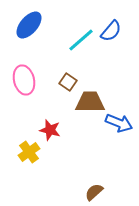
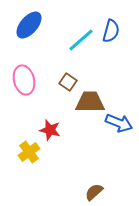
blue semicircle: rotated 25 degrees counterclockwise
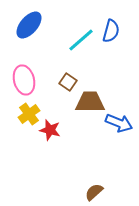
yellow cross: moved 38 px up
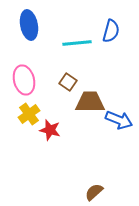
blue ellipse: rotated 52 degrees counterclockwise
cyan line: moved 4 px left, 3 px down; rotated 36 degrees clockwise
blue arrow: moved 3 px up
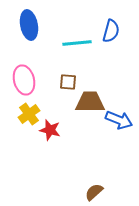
brown square: rotated 30 degrees counterclockwise
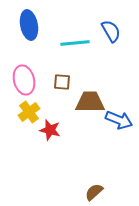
blue semicircle: rotated 45 degrees counterclockwise
cyan line: moved 2 px left
brown square: moved 6 px left
yellow cross: moved 2 px up
